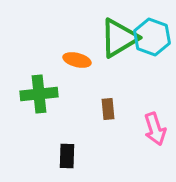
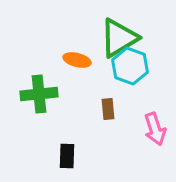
cyan hexagon: moved 22 px left, 29 px down
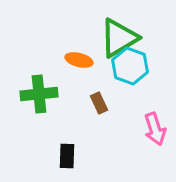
orange ellipse: moved 2 px right
brown rectangle: moved 9 px left, 6 px up; rotated 20 degrees counterclockwise
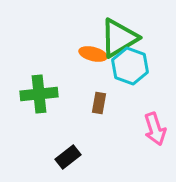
orange ellipse: moved 14 px right, 6 px up
brown rectangle: rotated 35 degrees clockwise
black rectangle: moved 1 px right, 1 px down; rotated 50 degrees clockwise
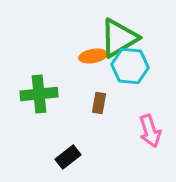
orange ellipse: moved 2 px down; rotated 24 degrees counterclockwise
cyan hexagon: rotated 15 degrees counterclockwise
pink arrow: moved 5 px left, 2 px down
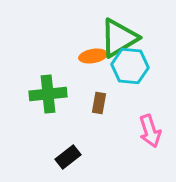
green cross: moved 9 px right
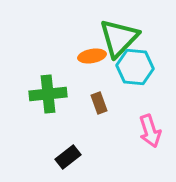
green triangle: rotated 15 degrees counterclockwise
orange ellipse: moved 1 px left
cyan hexagon: moved 5 px right, 1 px down
brown rectangle: rotated 30 degrees counterclockwise
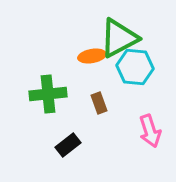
green triangle: rotated 18 degrees clockwise
black rectangle: moved 12 px up
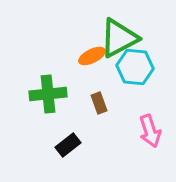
orange ellipse: rotated 16 degrees counterclockwise
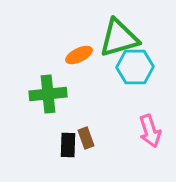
green triangle: rotated 12 degrees clockwise
orange ellipse: moved 13 px left, 1 px up
cyan hexagon: rotated 6 degrees counterclockwise
brown rectangle: moved 13 px left, 35 px down
black rectangle: rotated 50 degrees counterclockwise
